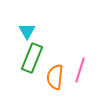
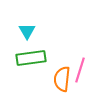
green rectangle: moved 1 px left; rotated 60 degrees clockwise
orange semicircle: moved 7 px right, 2 px down
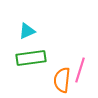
cyan triangle: rotated 36 degrees clockwise
orange semicircle: moved 1 px down
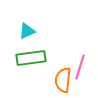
pink line: moved 3 px up
orange semicircle: moved 1 px right
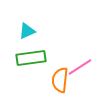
pink line: rotated 40 degrees clockwise
orange semicircle: moved 3 px left
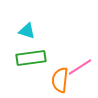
cyan triangle: rotated 42 degrees clockwise
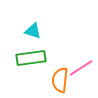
cyan triangle: moved 6 px right
pink line: moved 1 px right, 1 px down
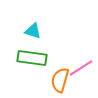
green rectangle: moved 1 px right; rotated 16 degrees clockwise
orange semicircle: rotated 10 degrees clockwise
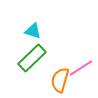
green rectangle: rotated 52 degrees counterclockwise
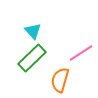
cyan triangle: rotated 30 degrees clockwise
pink line: moved 15 px up
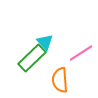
cyan triangle: moved 12 px right, 11 px down
orange semicircle: rotated 20 degrees counterclockwise
